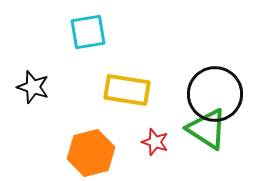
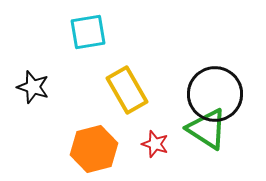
yellow rectangle: rotated 51 degrees clockwise
red star: moved 2 px down
orange hexagon: moved 3 px right, 4 px up
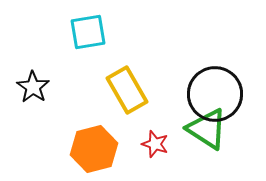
black star: rotated 16 degrees clockwise
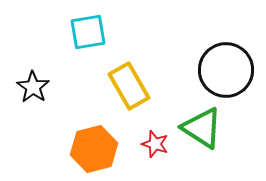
yellow rectangle: moved 2 px right, 4 px up
black circle: moved 11 px right, 24 px up
green triangle: moved 5 px left, 1 px up
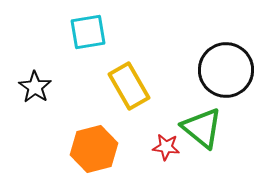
black star: moved 2 px right
green triangle: rotated 6 degrees clockwise
red star: moved 11 px right, 3 px down; rotated 12 degrees counterclockwise
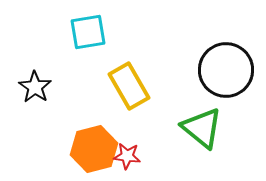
red star: moved 39 px left, 9 px down
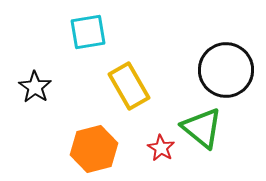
red star: moved 34 px right, 8 px up; rotated 24 degrees clockwise
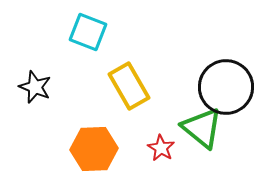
cyan square: rotated 30 degrees clockwise
black circle: moved 17 px down
black star: rotated 12 degrees counterclockwise
orange hexagon: rotated 12 degrees clockwise
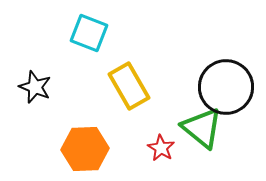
cyan square: moved 1 px right, 1 px down
orange hexagon: moved 9 px left
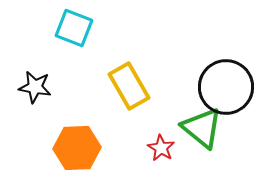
cyan square: moved 15 px left, 5 px up
black star: rotated 12 degrees counterclockwise
orange hexagon: moved 8 px left, 1 px up
